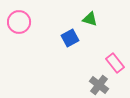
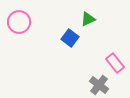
green triangle: moved 2 px left; rotated 42 degrees counterclockwise
blue square: rotated 24 degrees counterclockwise
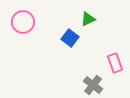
pink circle: moved 4 px right
pink rectangle: rotated 18 degrees clockwise
gray cross: moved 6 px left
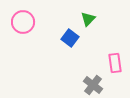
green triangle: rotated 21 degrees counterclockwise
pink rectangle: rotated 12 degrees clockwise
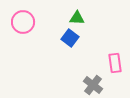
green triangle: moved 11 px left, 1 px up; rotated 49 degrees clockwise
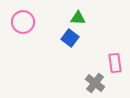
green triangle: moved 1 px right
gray cross: moved 2 px right, 2 px up
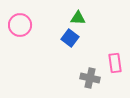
pink circle: moved 3 px left, 3 px down
gray cross: moved 5 px left, 5 px up; rotated 24 degrees counterclockwise
